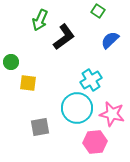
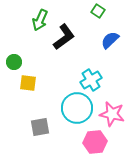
green circle: moved 3 px right
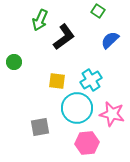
yellow square: moved 29 px right, 2 px up
pink hexagon: moved 8 px left, 1 px down
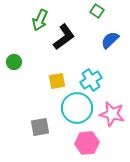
green square: moved 1 px left
yellow square: rotated 18 degrees counterclockwise
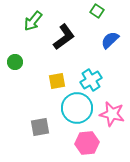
green arrow: moved 7 px left, 1 px down; rotated 15 degrees clockwise
green circle: moved 1 px right
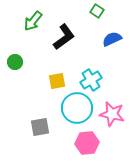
blue semicircle: moved 2 px right, 1 px up; rotated 18 degrees clockwise
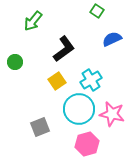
black L-shape: moved 12 px down
yellow square: rotated 24 degrees counterclockwise
cyan circle: moved 2 px right, 1 px down
gray square: rotated 12 degrees counterclockwise
pink hexagon: moved 1 px down; rotated 10 degrees counterclockwise
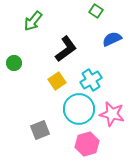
green square: moved 1 px left
black L-shape: moved 2 px right
green circle: moved 1 px left, 1 px down
gray square: moved 3 px down
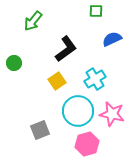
green square: rotated 32 degrees counterclockwise
cyan cross: moved 4 px right, 1 px up
cyan circle: moved 1 px left, 2 px down
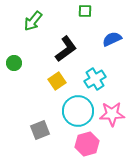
green square: moved 11 px left
pink star: rotated 15 degrees counterclockwise
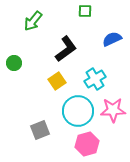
pink star: moved 1 px right, 4 px up
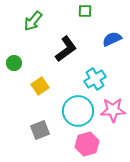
yellow square: moved 17 px left, 5 px down
